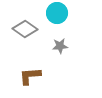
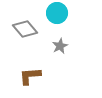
gray diamond: rotated 15 degrees clockwise
gray star: rotated 21 degrees counterclockwise
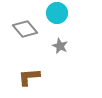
gray star: rotated 21 degrees counterclockwise
brown L-shape: moved 1 px left, 1 px down
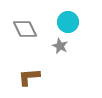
cyan circle: moved 11 px right, 9 px down
gray diamond: rotated 15 degrees clockwise
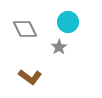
gray star: moved 1 px left, 1 px down; rotated 14 degrees clockwise
brown L-shape: moved 1 px right; rotated 140 degrees counterclockwise
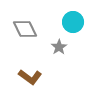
cyan circle: moved 5 px right
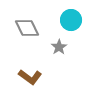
cyan circle: moved 2 px left, 2 px up
gray diamond: moved 2 px right, 1 px up
